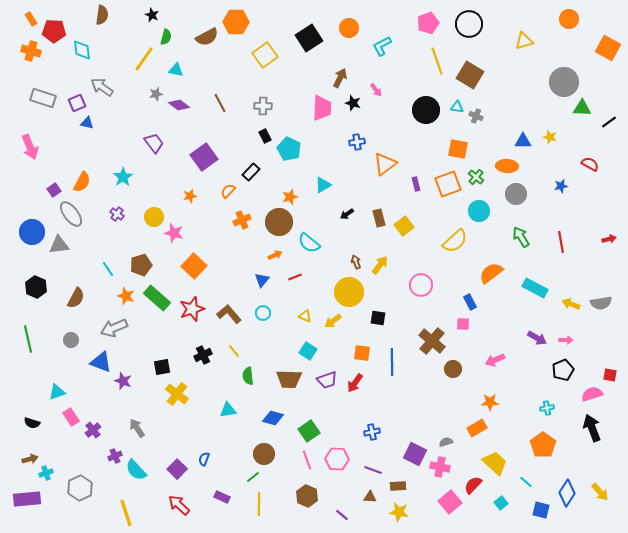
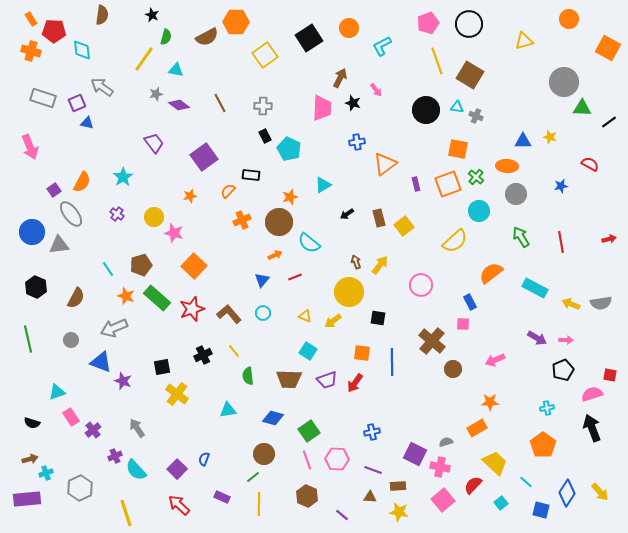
black rectangle at (251, 172): moved 3 px down; rotated 54 degrees clockwise
pink square at (450, 502): moved 7 px left, 2 px up
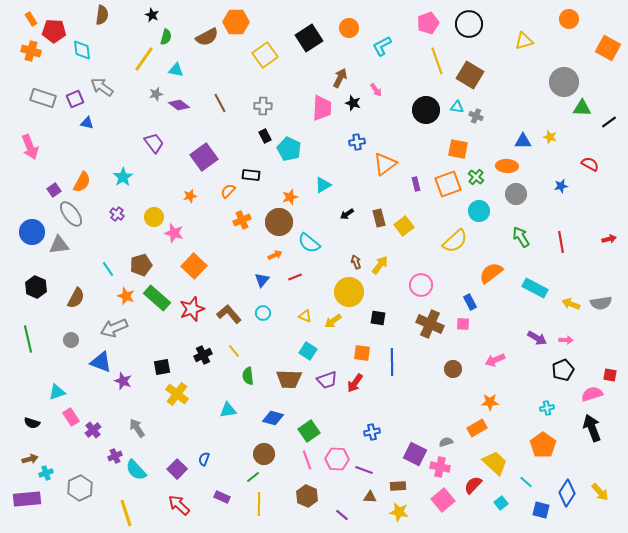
purple square at (77, 103): moved 2 px left, 4 px up
brown cross at (432, 341): moved 2 px left, 17 px up; rotated 16 degrees counterclockwise
purple line at (373, 470): moved 9 px left
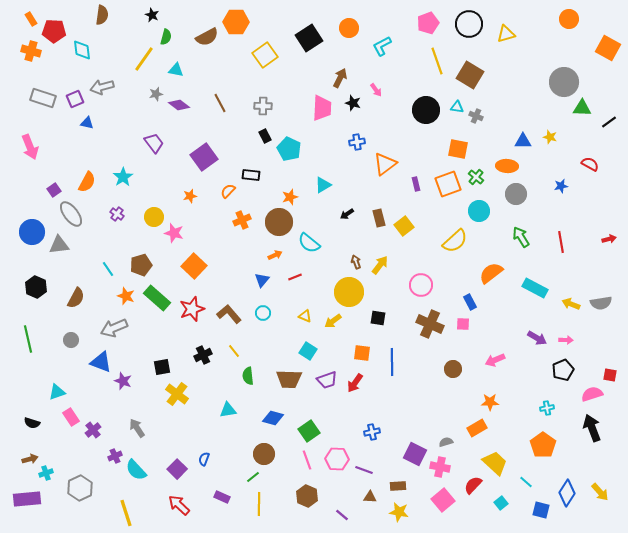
yellow triangle at (524, 41): moved 18 px left, 7 px up
gray arrow at (102, 87): rotated 50 degrees counterclockwise
orange semicircle at (82, 182): moved 5 px right
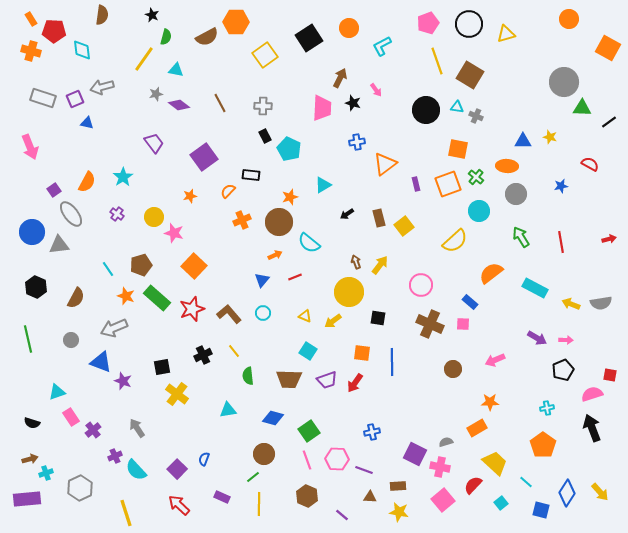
blue rectangle at (470, 302): rotated 21 degrees counterclockwise
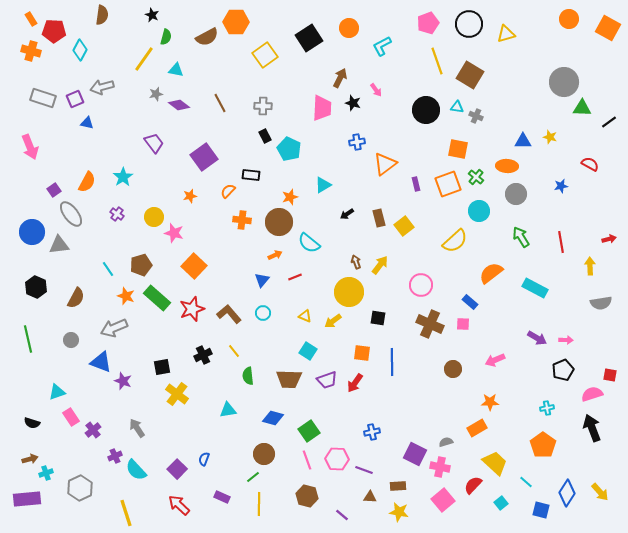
orange square at (608, 48): moved 20 px up
cyan diamond at (82, 50): moved 2 px left; rotated 35 degrees clockwise
orange cross at (242, 220): rotated 30 degrees clockwise
yellow arrow at (571, 304): moved 19 px right, 38 px up; rotated 66 degrees clockwise
brown hexagon at (307, 496): rotated 10 degrees counterclockwise
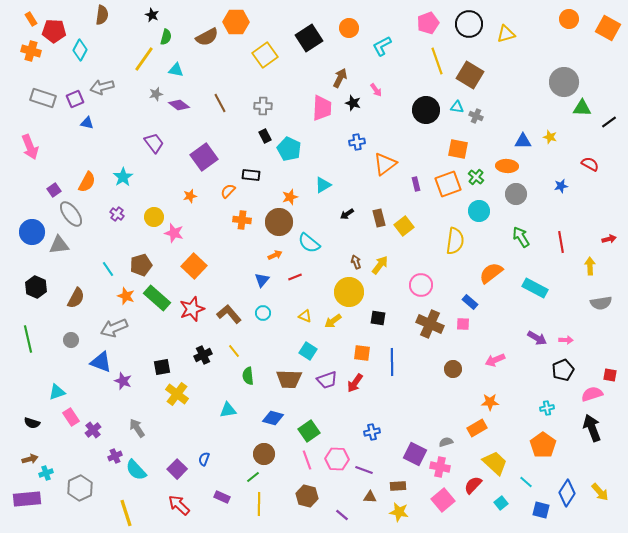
yellow semicircle at (455, 241): rotated 40 degrees counterclockwise
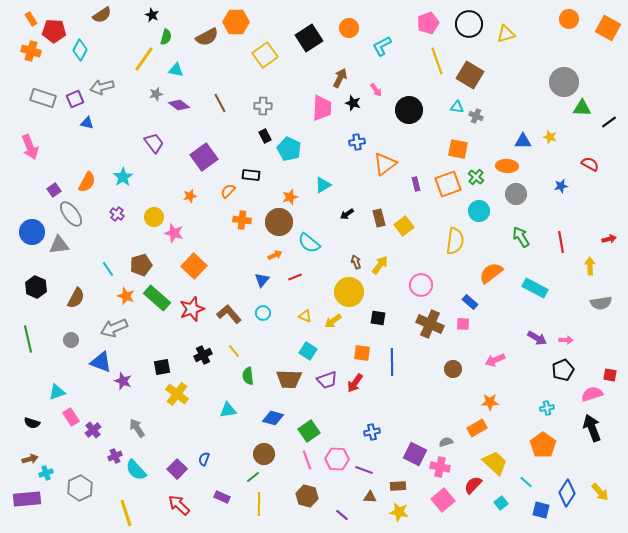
brown semicircle at (102, 15): rotated 48 degrees clockwise
black circle at (426, 110): moved 17 px left
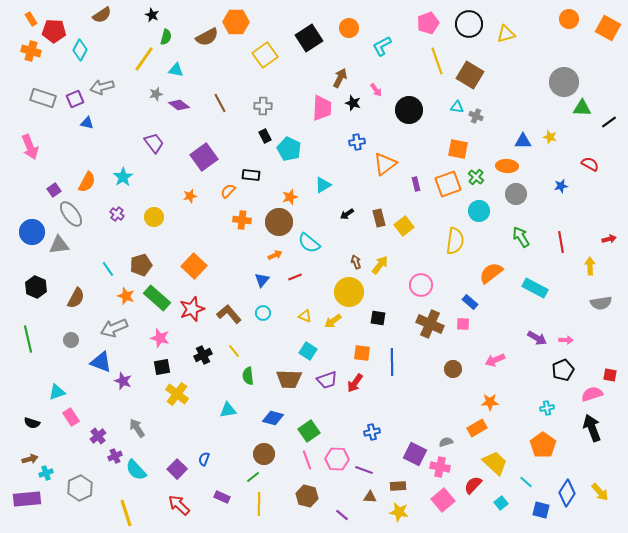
pink star at (174, 233): moved 14 px left, 105 px down
purple cross at (93, 430): moved 5 px right, 6 px down
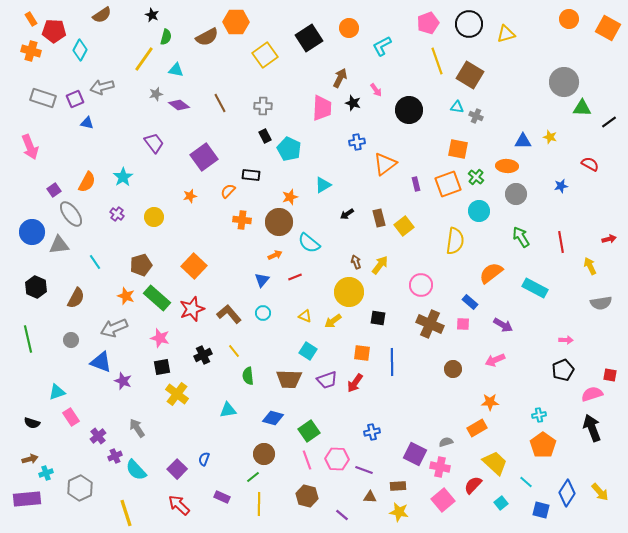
yellow arrow at (590, 266): rotated 24 degrees counterclockwise
cyan line at (108, 269): moved 13 px left, 7 px up
purple arrow at (537, 338): moved 34 px left, 13 px up
cyan cross at (547, 408): moved 8 px left, 7 px down
